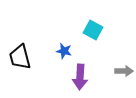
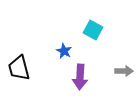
blue star: rotated 14 degrees clockwise
black trapezoid: moved 1 px left, 11 px down
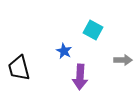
gray arrow: moved 1 px left, 11 px up
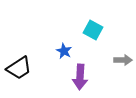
black trapezoid: rotated 108 degrees counterclockwise
